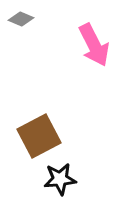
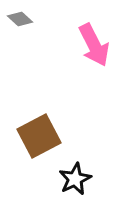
gray diamond: moved 1 px left; rotated 20 degrees clockwise
black star: moved 15 px right; rotated 20 degrees counterclockwise
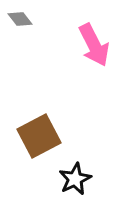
gray diamond: rotated 10 degrees clockwise
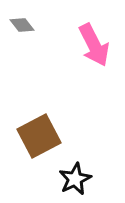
gray diamond: moved 2 px right, 6 px down
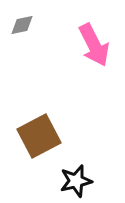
gray diamond: rotated 65 degrees counterclockwise
black star: moved 1 px right, 2 px down; rotated 12 degrees clockwise
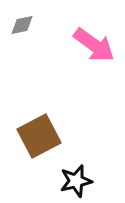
pink arrow: rotated 27 degrees counterclockwise
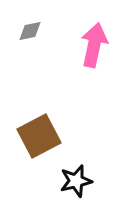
gray diamond: moved 8 px right, 6 px down
pink arrow: rotated 114 degrees counterclockwise
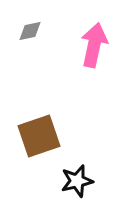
brown square: rotated 9 degrees clockwise
black star: moved 1 px right
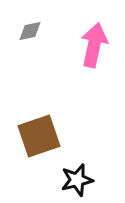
black star: moved 1 px up
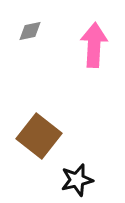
pink arrow: rotated 9 degrees counterclockwise
brown square: rotated 33 degrees counterclockwise
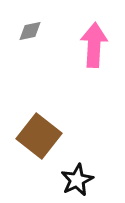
black star: rotated 12 degrees counterclockwise
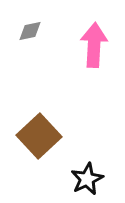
brown square: rotated 9 degrees clockwise
black star: moved 10 px right, 1 px up
